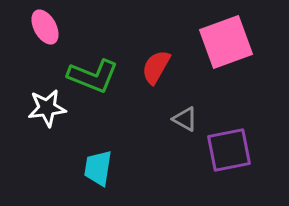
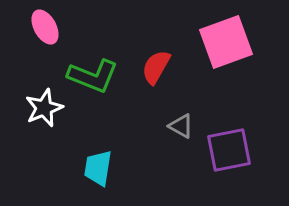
white star: moved 3 px left; rotated 15 degrees counterclockwise
gray triangle: moved 4 px left, 7 px down
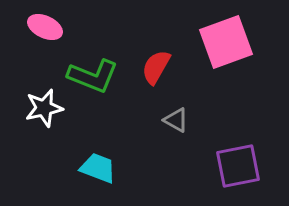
pink ellipse: rotated 36 degrees counterclockwise
white star: rotated 9 degrees clockwise
gray triangle: moved 5 px left, 6 px up
purple square: moved 9 px right, 16 px down
cyan trapezoid: rotated 102 degrees clockwise
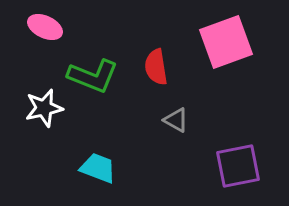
red semicircle: rotated 39 degrees counterclockwise
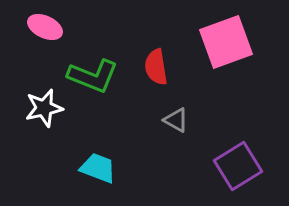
purple square: rotated 21 degrees counterclockwise
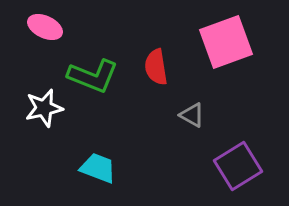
gray triangle: moved 16 px right, 5 px up
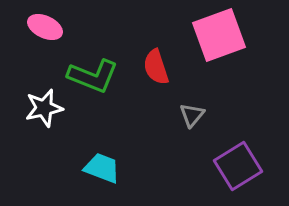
pink square: moved 7 px left, 7 px up
red semicircle: rotated 9 degrees counterclockwise
gray triangle: rotated 40 degrees clockwise
cyan trapezoid: moved 4 px right
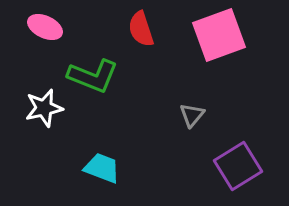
red semicircle: moved 15 px left, 38 px up
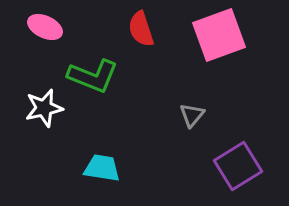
cyan trapezoid: rotated 12 degrees counterclockwise
